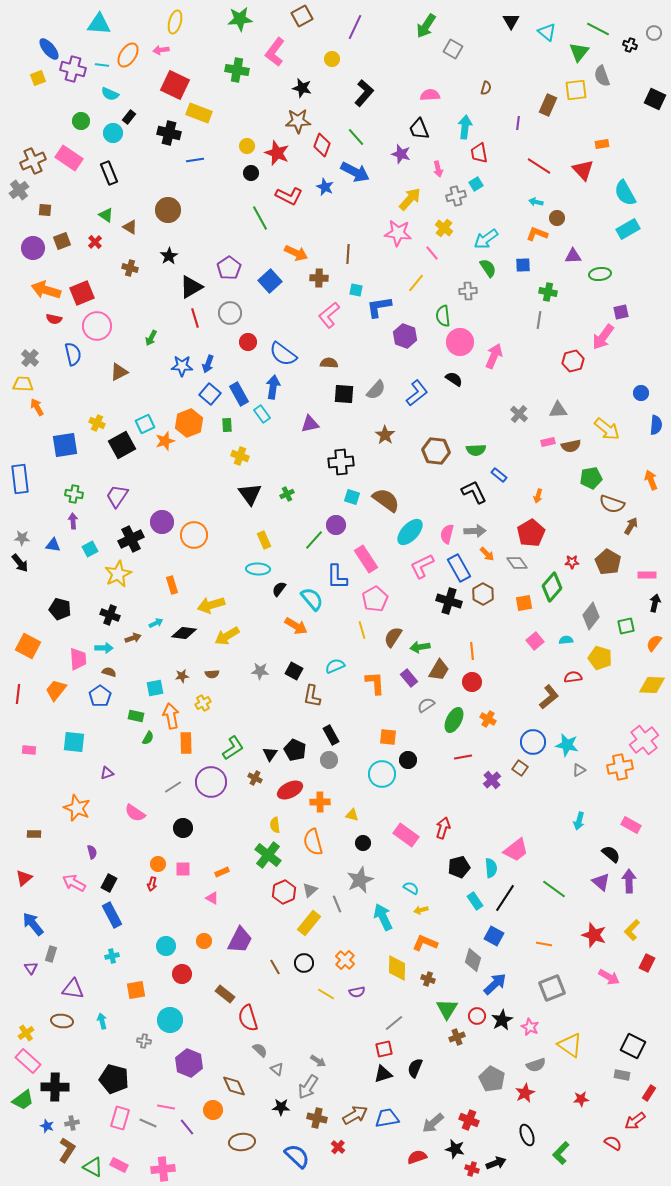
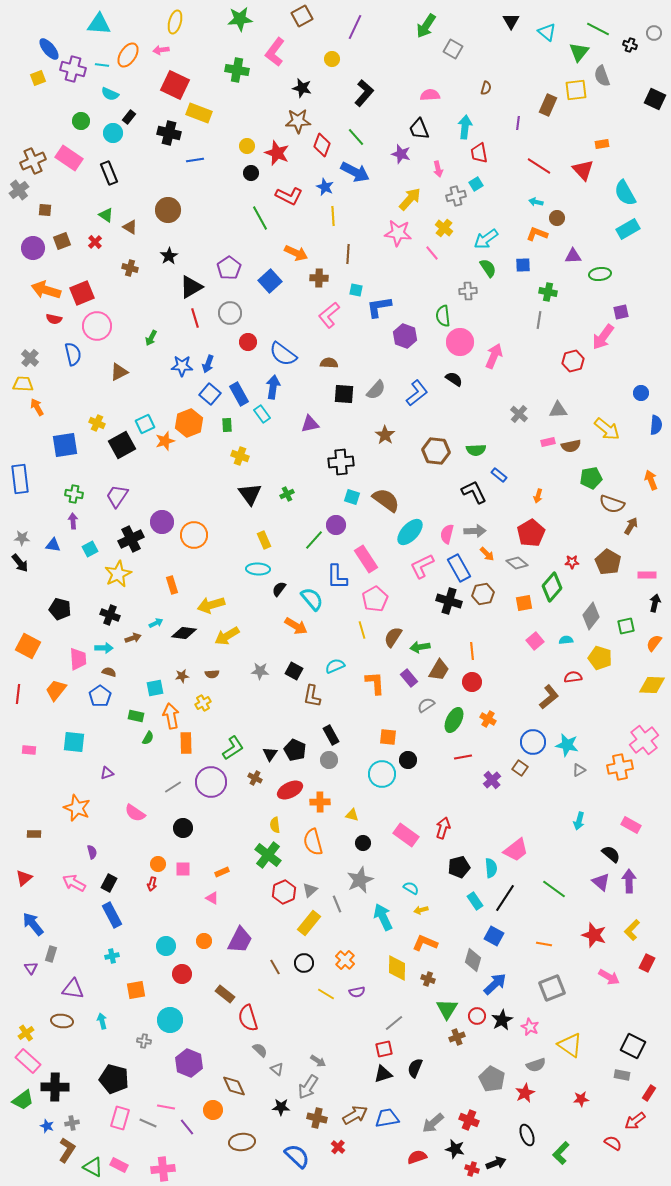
yellow line at (416, 283): moved 83 px left, 67 px up; rotated 42 degrees counterclockwise
gray diamond at (517, 563): rotated 15 degrees counterclockwise
brown hexagon at (483, 594): rotated 20 degrees clockwise
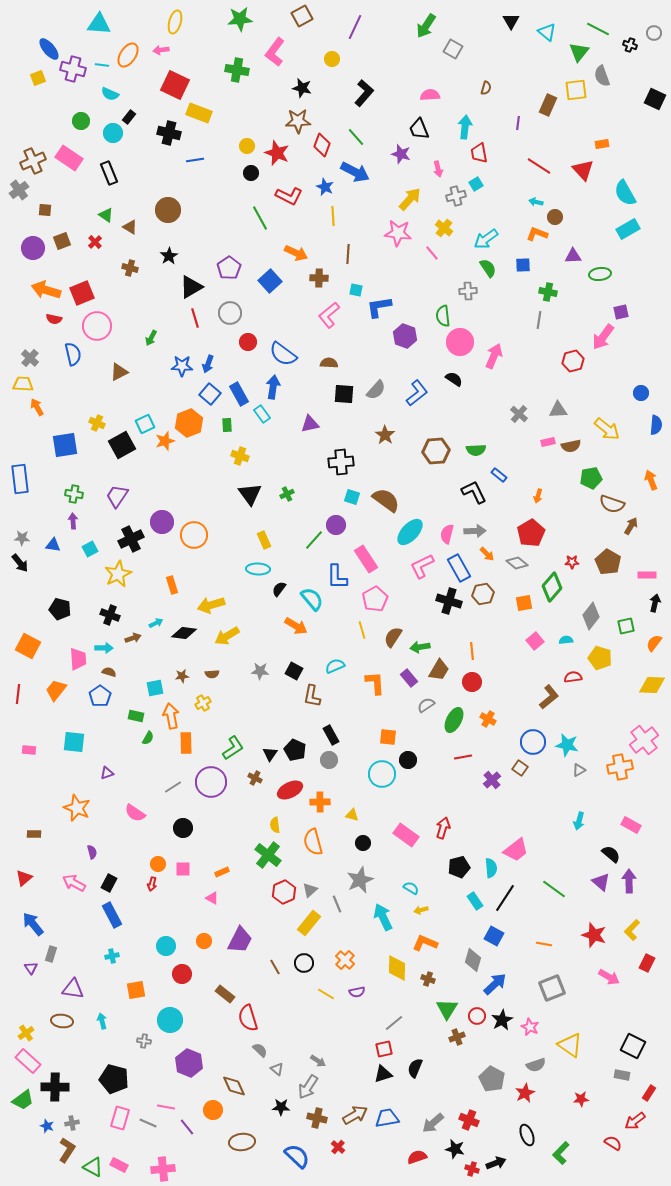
brown circle at (557, 218): moved 2 px left, 1 px up
brown hexagon at (436, 451): rotated 12 degrees counterclockwise
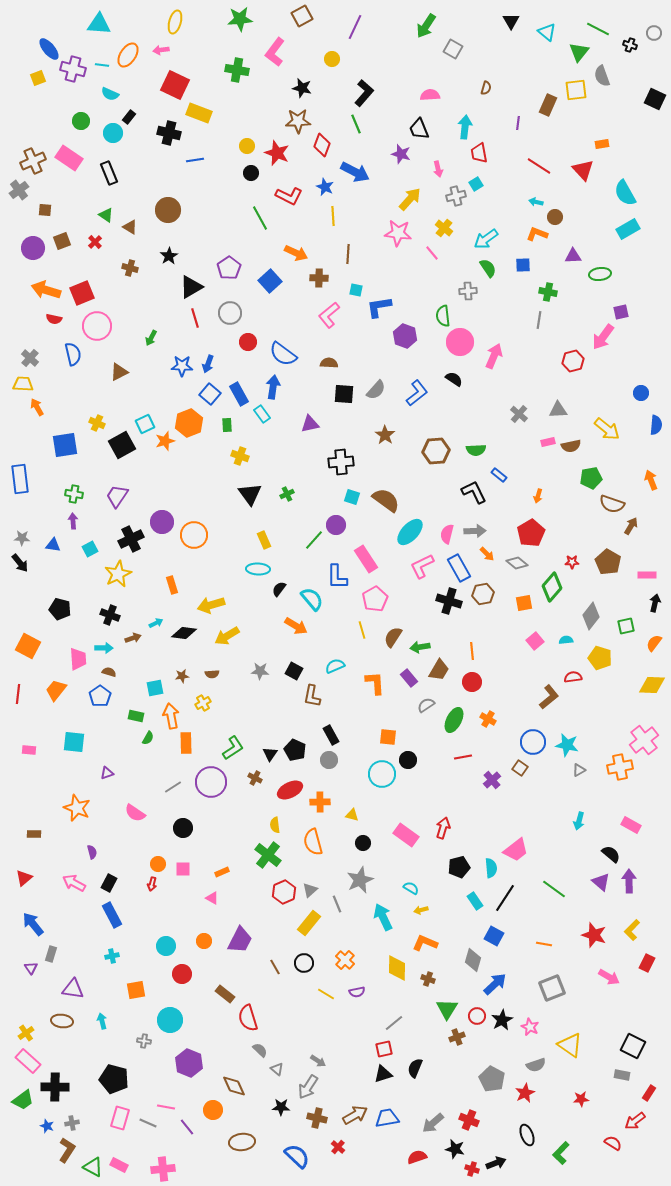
green line at (356, 137): moved 13 px up; rotated 18 degrees clockwise
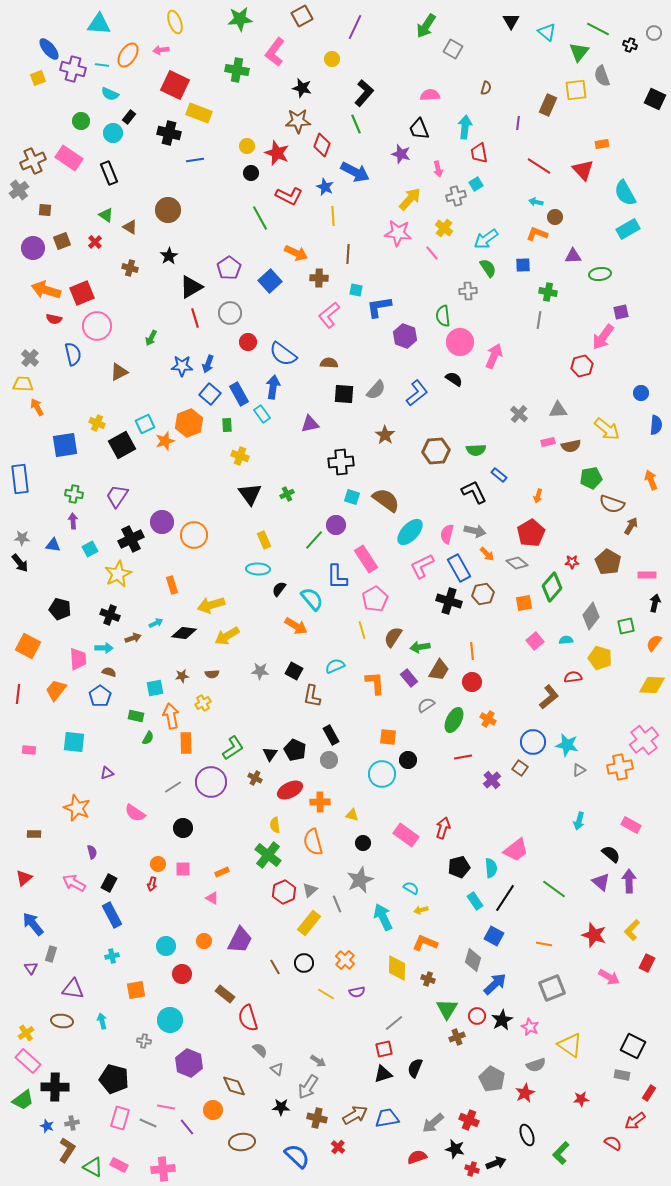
yellow ellipse at (175, 22): rotated 35 degrees counterclockwise
red hexagon at (573, 361): moved 9 px right, 5 px down
gray arrow at (475, 531): rotated 15 degrees clockwise
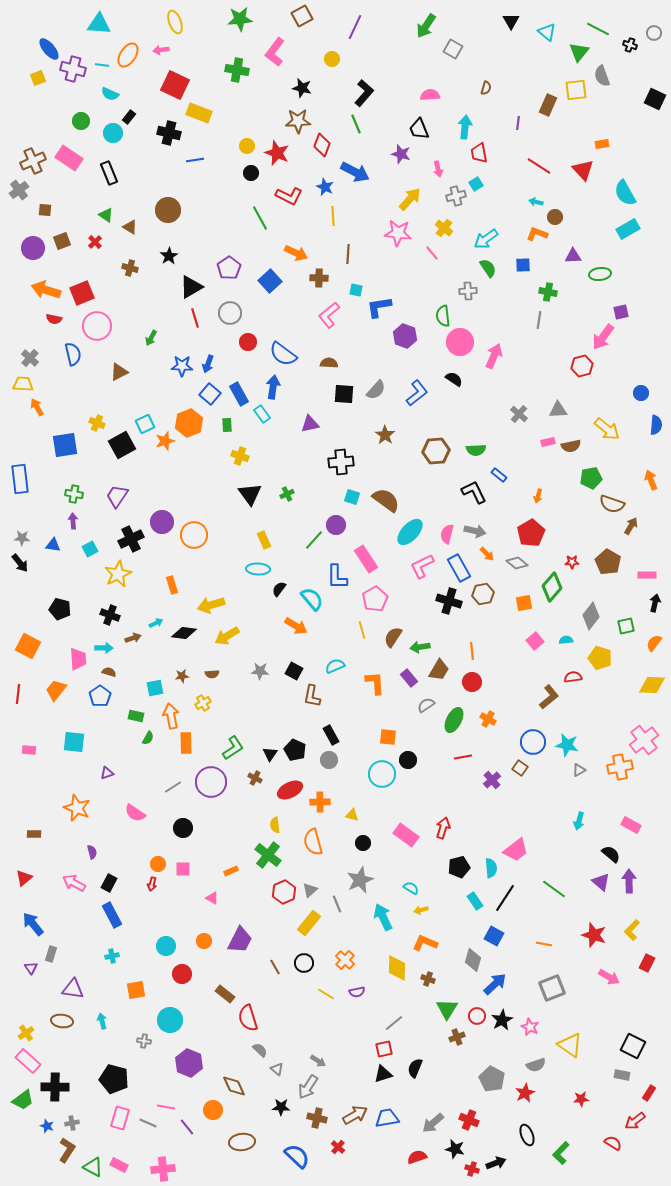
orange rectangle at (222, 872): moved 9 px right, 1 px up
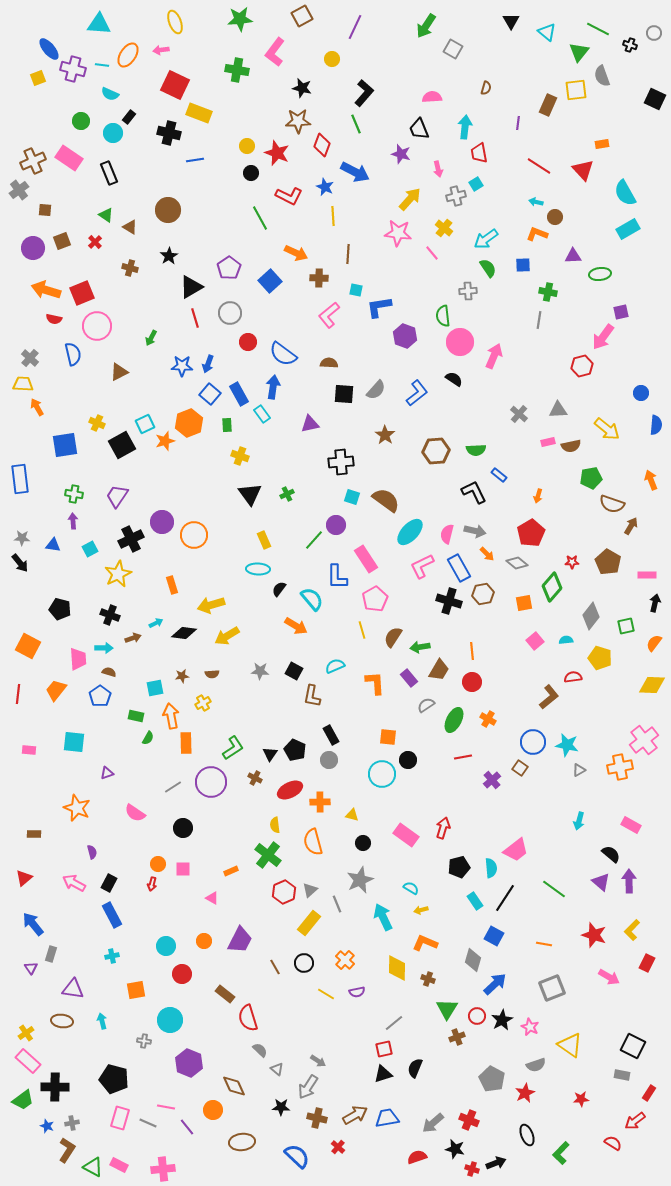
pink semicircle at (430, 95): moved 2 px right, 2 px down
